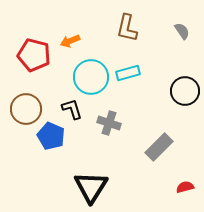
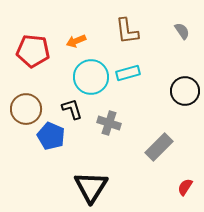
brown L-shape: moved 3 px down; rotated 20 degrees counterclockwise
orange arrow: moved 6 px right
red pentagon: moved 1 px left, 4 px up; rotated 8 degrees counterclockwise
red semicircle: rotated 42 degrees counterclockwise
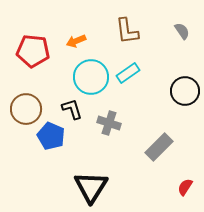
cyan rectangle: rotated 20 degrees counterclockwise
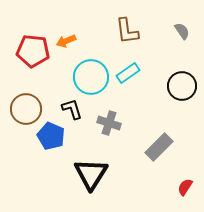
orange arrow: moved 10 px left
black circle: moved 3 px left, 5 px up
black triangle: moved 13 px up
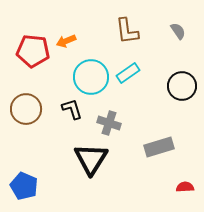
gray semicircle: moved 4 px left
blue pentagon: moved 27 px left, 50 px down
gray rectangle: rotated 28 degrees clockwise
black triangle: moved 15 px up
red semicircle: rotated 54 degrees clockwise
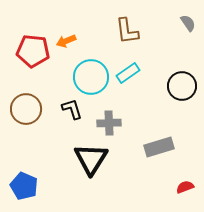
gray semicircle: moved 10 px right, 8 px up
gray cross: rotated 20 degrees counterclockwise
red semicircle: rotated 18 degrees counterclockwise
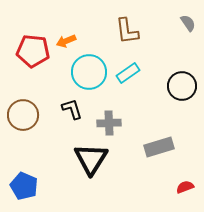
cyan circle: moved 2 px left, 5 px up
brown circle: moved 3 px left, 6 px down
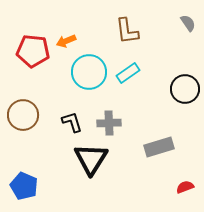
black circle: moved 3 px right, 3 px down
black L-shape: moved 13 px down
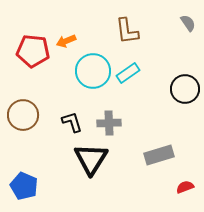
cyan circle: moved 4 px right, 1 px up
gray rectangle: moved 8 px down
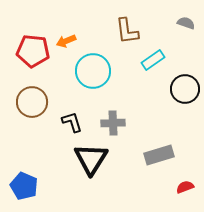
gray semicircle: moved 2 px left; rotated 36 degrees counterclockwise
cyan rectangle: moved 25 px right, 13 px up
brown circle: moved 9 px right, 13 px up
gray cross: moved 4 px right
